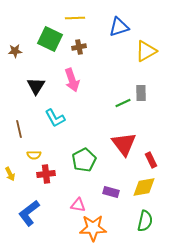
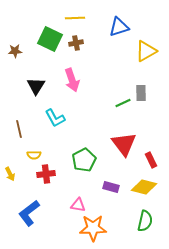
brown cross: moved 3 px left, 4 px up
yellow diamond: rotated 25 degrees clockwise
purple rectangle: moved 5 px up
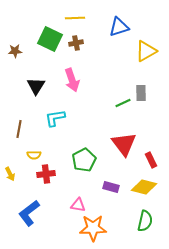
cyan L-shape: rotated 110 degrees clockwise
brown line: rotated 24 degrees clockwise
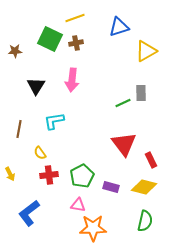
yellow line: rotated 18 degrees counterclockwise
pink arrow: rotated 25 degrees clockwise
cyan L-shape: moved 1 px left, 3 px down
yellow semicircle: moved 6 px right, 2 px up; rotated 56 degrees clockwise
green pentagon: moved 2 px left, 16 px down
red cross: moved 3 px right, 1 px down
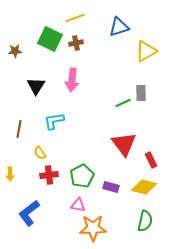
yellow arrow: rotated 24 degrees clockwise
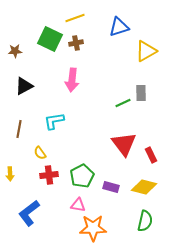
black triangle: moved 12 px left; rotated 30 degrees clockwise
red rectangle: moved 5 px up
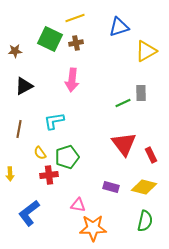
green pentagon: moved 15 px left, 19 px up; rotated 10 degrees clockwise
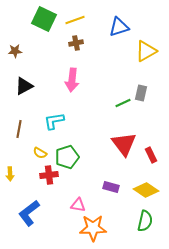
yellow line: moved 2 px down
green square: moved 6 px left, 20 px up
gray rectangle: rotated 14 degrees clockwise
yellow semicircle: rotated 24 degrees counterclockwise
yellow diamond: moved 2 px right, 3 px down; rotated 20 degrees clockwise
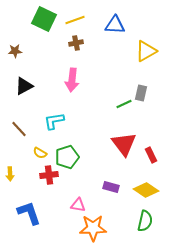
blue triangle: moved 4 px left, 2 px up; rotated 20 degrees clockwise
green line: moved 1 px right, 1 px down
brown line: rotated 54 degrees counterclockwise
blue L-shape: rotated 108 degrees clockwise
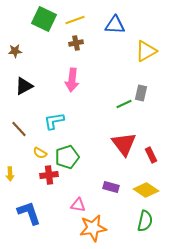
orange star: rotated 8 degrees counterclockwise
